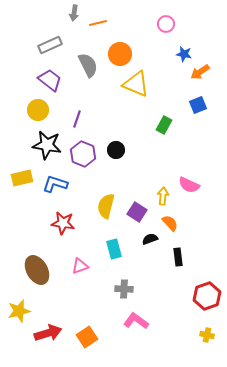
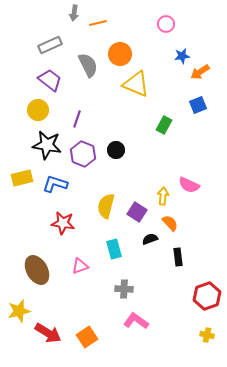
blue star: moved 2 px left, 2 px down; rotated 21 degrees counterclockwise
red arrow: rotated 48 degrees clockwise
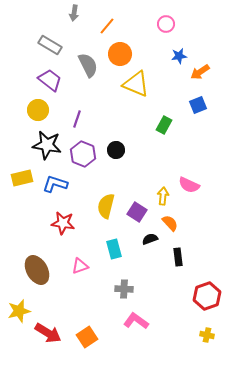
orange line: moved 9 px right, 3 px down; rotated 36 degrees counterclockwise
gray rectangle: rotated 55 degrees clockwise
blue star: moved 3 px left
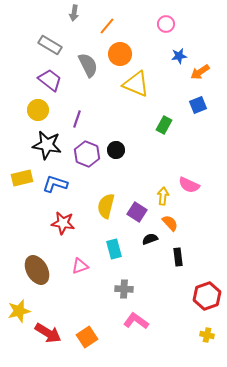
purple hexagon: moved 4 px right
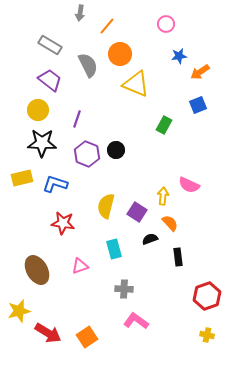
gray arrow: moved 6 px right
black star: moved 5 px left, 2 px up; rotated 8 degrees counterclockwise
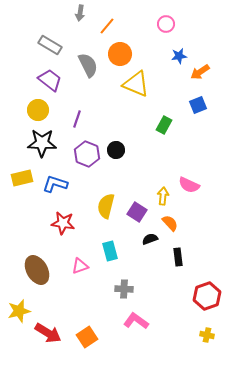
cyan rectangle: moved 4 px left, 2 px down
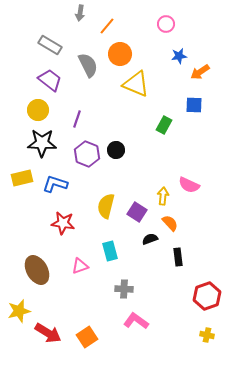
blue square: moved 4 px left; rotated 24 degrees clockwise
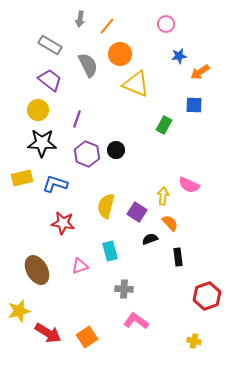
gray arrow: moved 6 px down
yellow cross: moved 13 px left, 6 px down
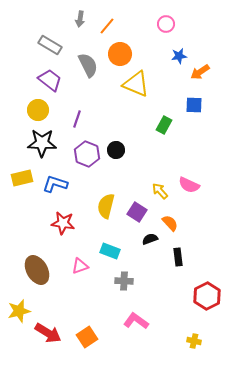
yellow arrow: moved 3 px left, 5 px up; rotated 48 degrees counterclockwise
cyan rectangle: rotated 54 degrees counterclockwise
gray cross: moved 8 px up
red hexagon: rotated 8 degrees counterclockwise
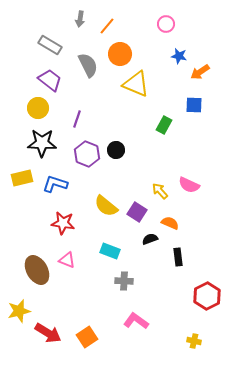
blue star: rotated 21 degrees clockwise
yellow circle: moved 2 px up
yellow semicircle: rotated 65 degrees counterclockwise
orange semicircle: rotated 24 degrees counterclockwise
pink triangle: moved 13 px left, 6 px up; rotated 42 degrees clockwise
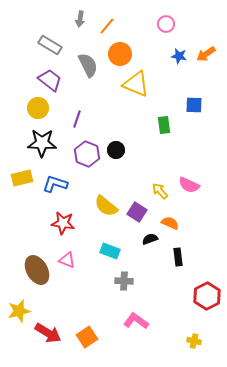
orange arrow: moved 6 px right, 18 px up
green rectangle: rotated 36 degrees counterclockwise
